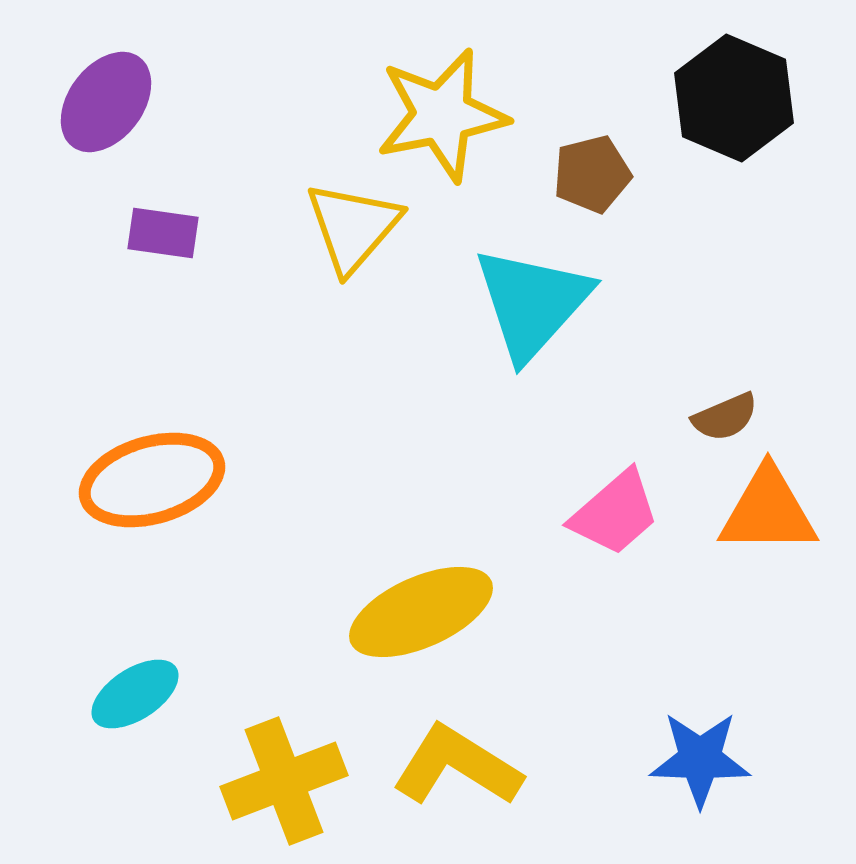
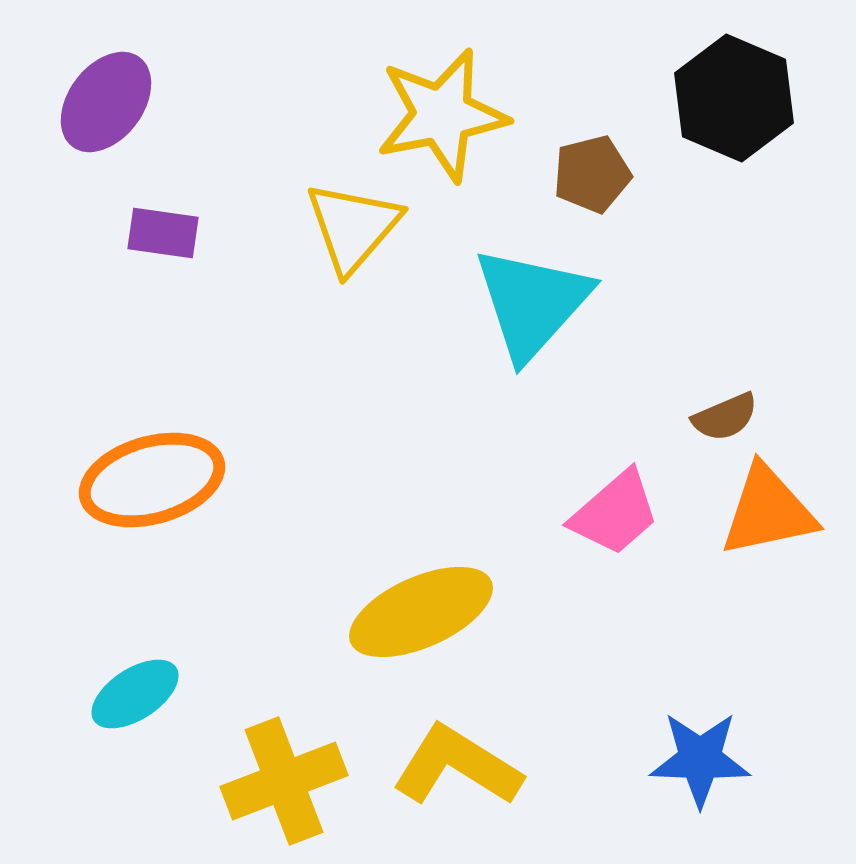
orange triangle: rotated 12 degrees counterclockwise
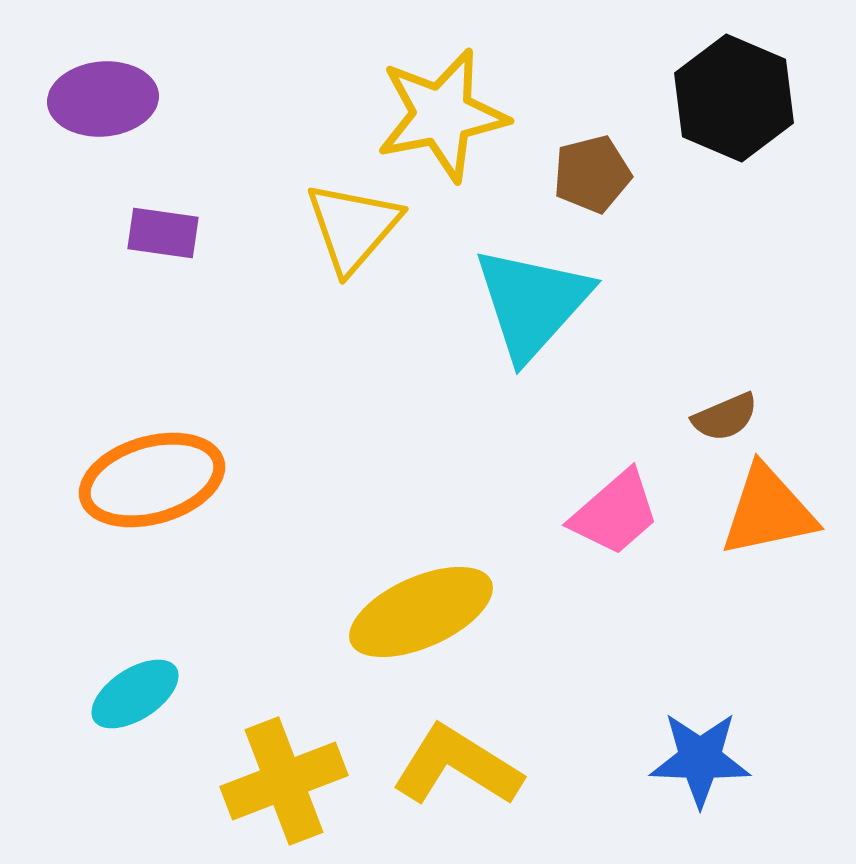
purple ellipse: moved 3 px left, 3 px up; rotated 48 degrees clockwise
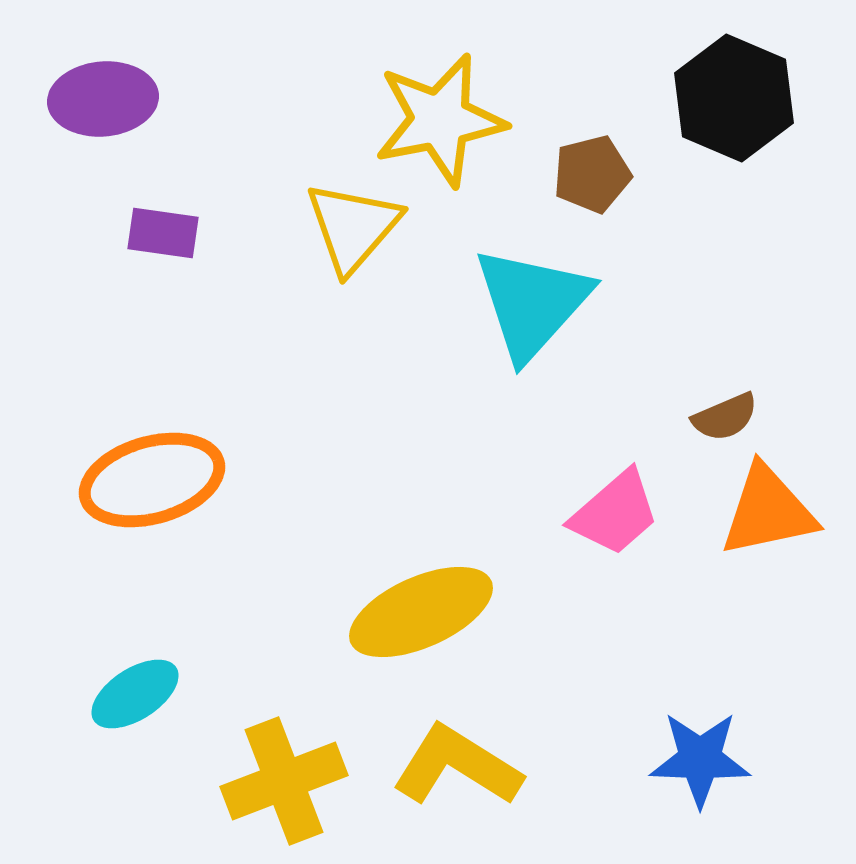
yellow star: moved 2 px left, 5 px down
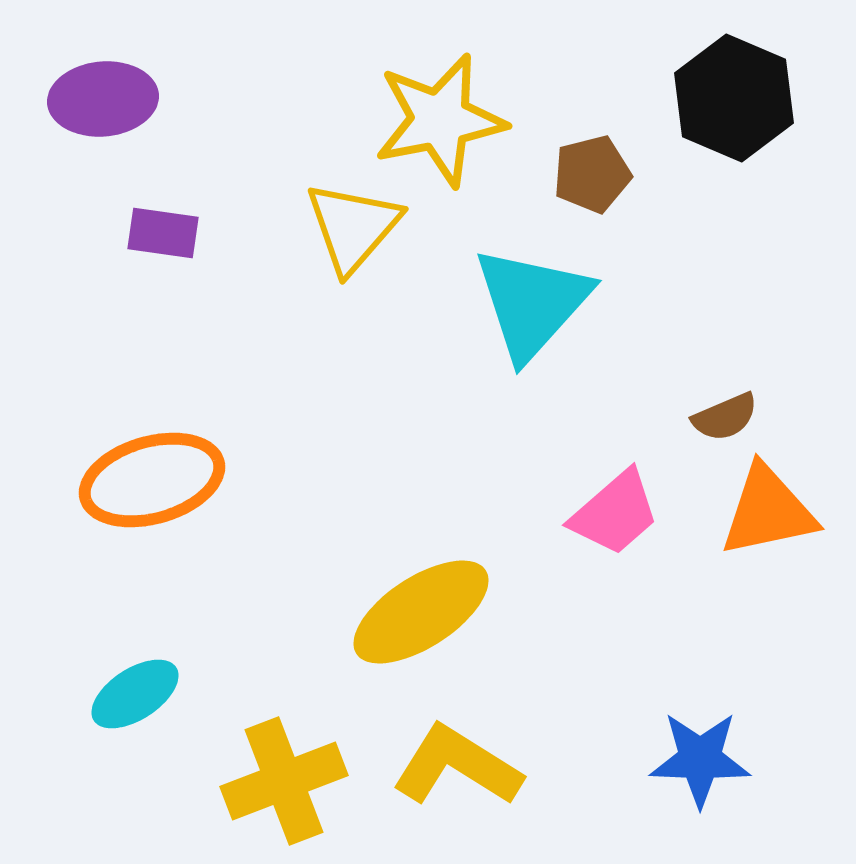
yellow ellipse: rotated 9 degrees counterclockwise
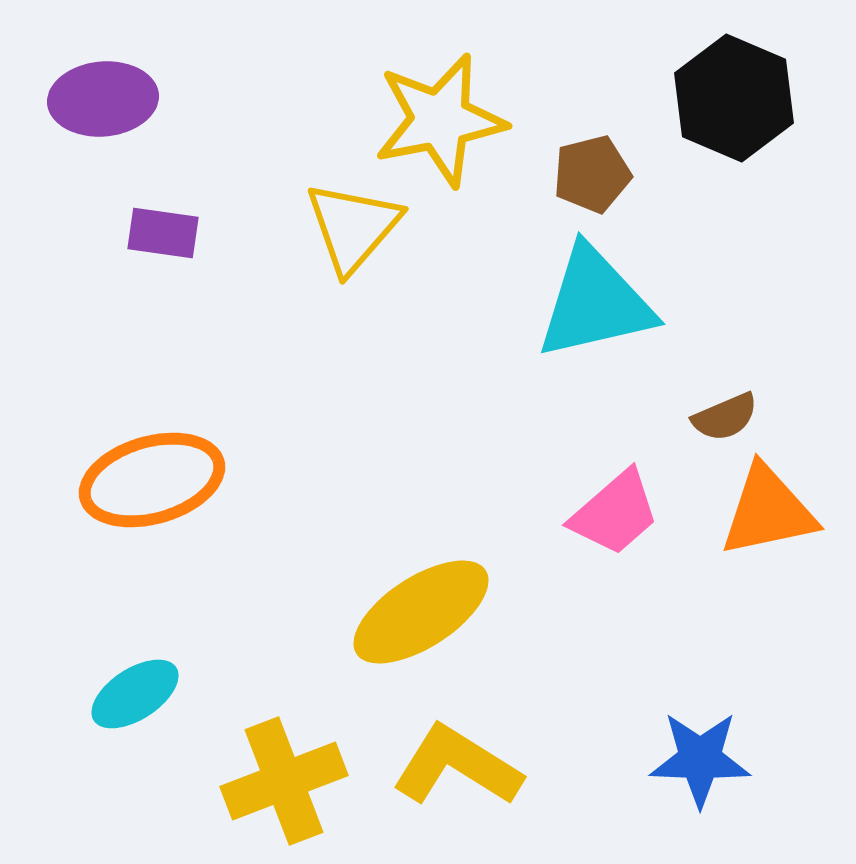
cyan triangle: moved 63 px right; rotated 35 degrees clockwise
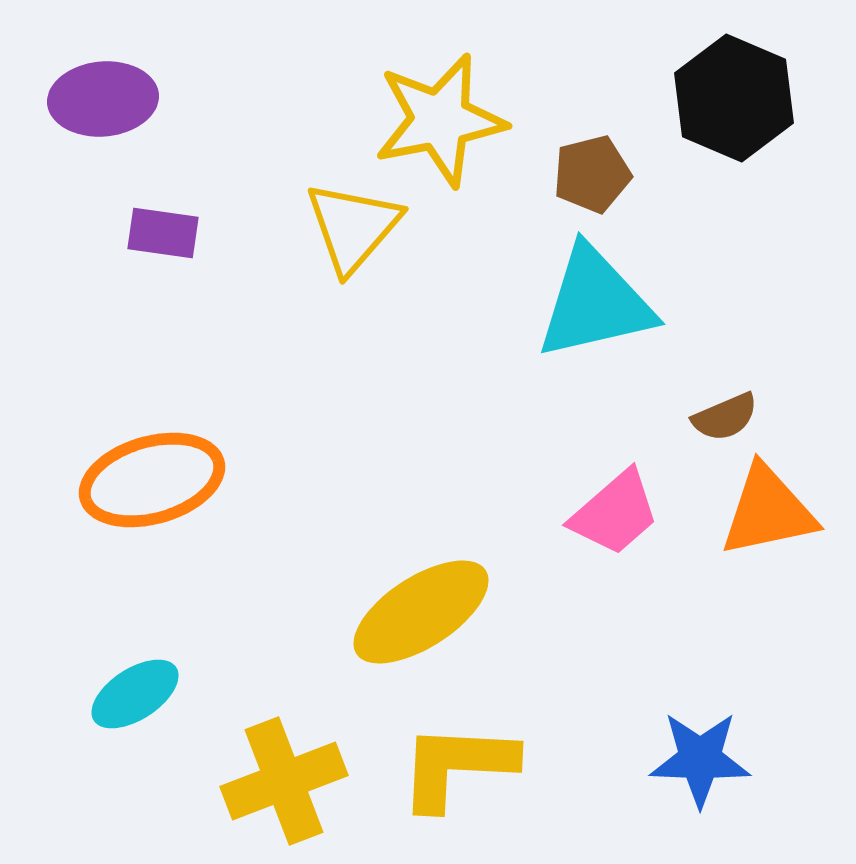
yellow L-shape: rotated 29 degrees counterclockwise
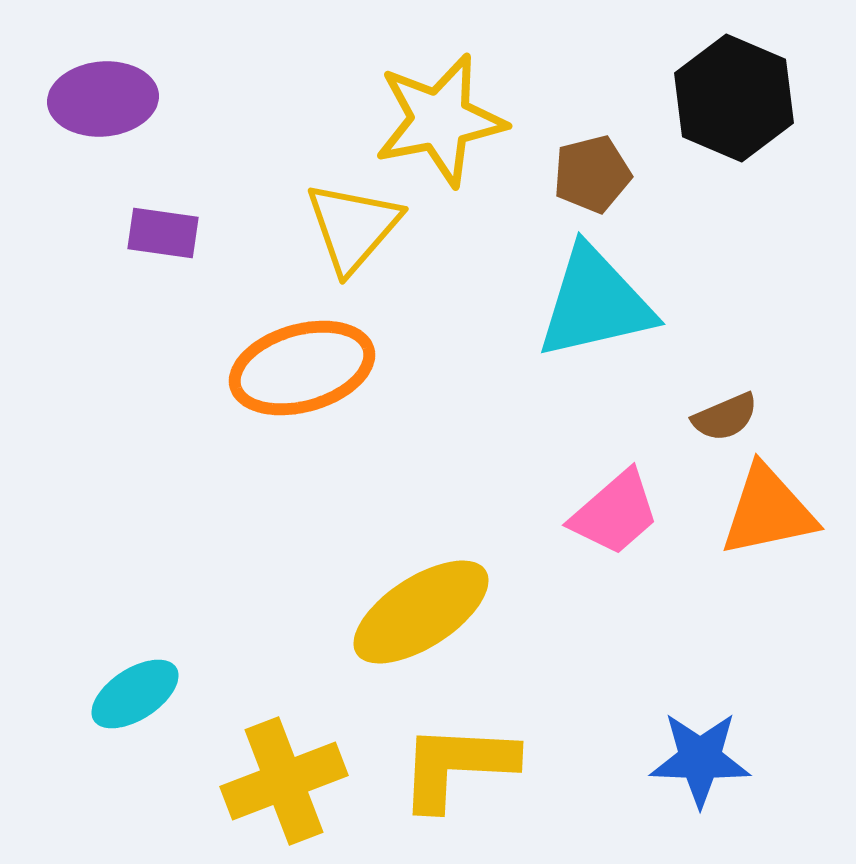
orange ellipse: moved 150 px right, 112 px up
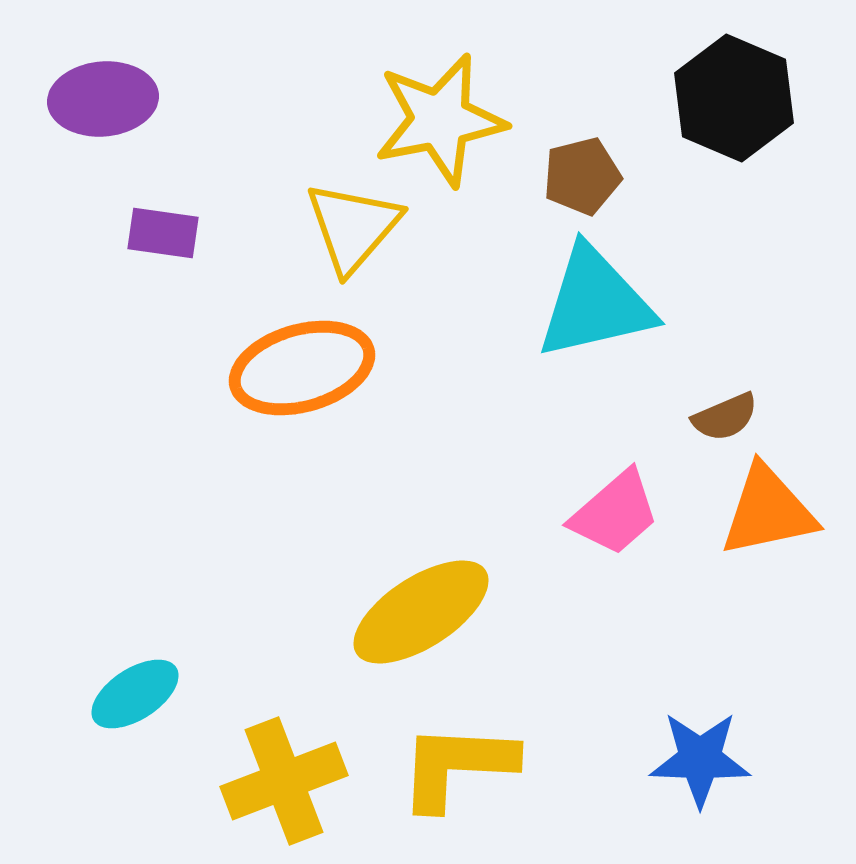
brown pentagon: moved 10 px left, 2 px down
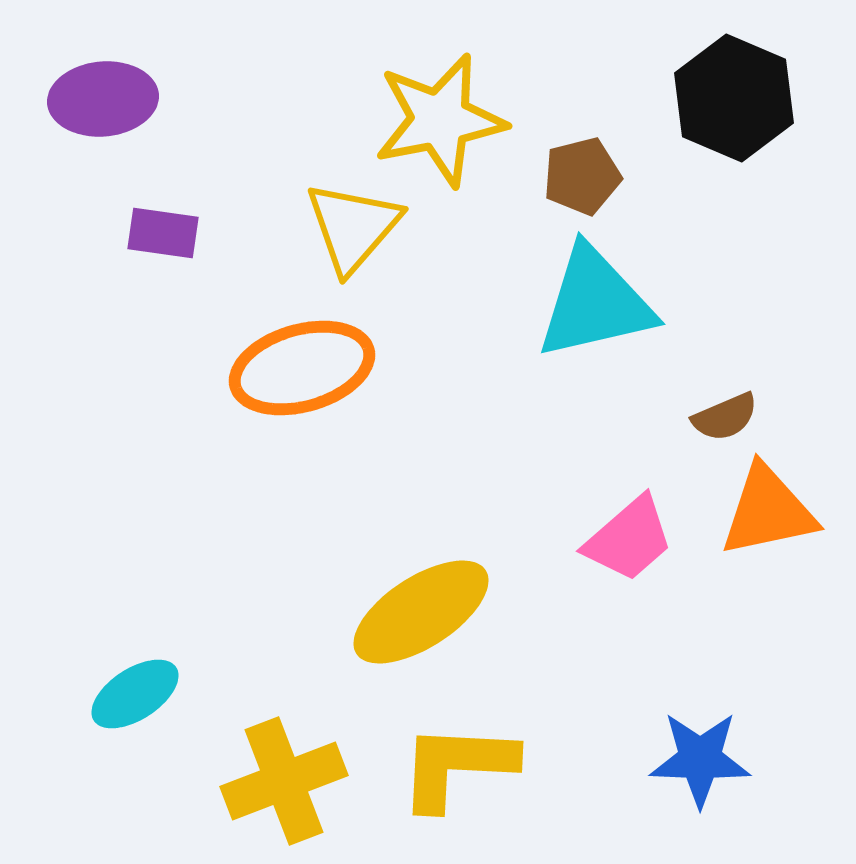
pink trapezoid: moved 14 px right, 26 px down
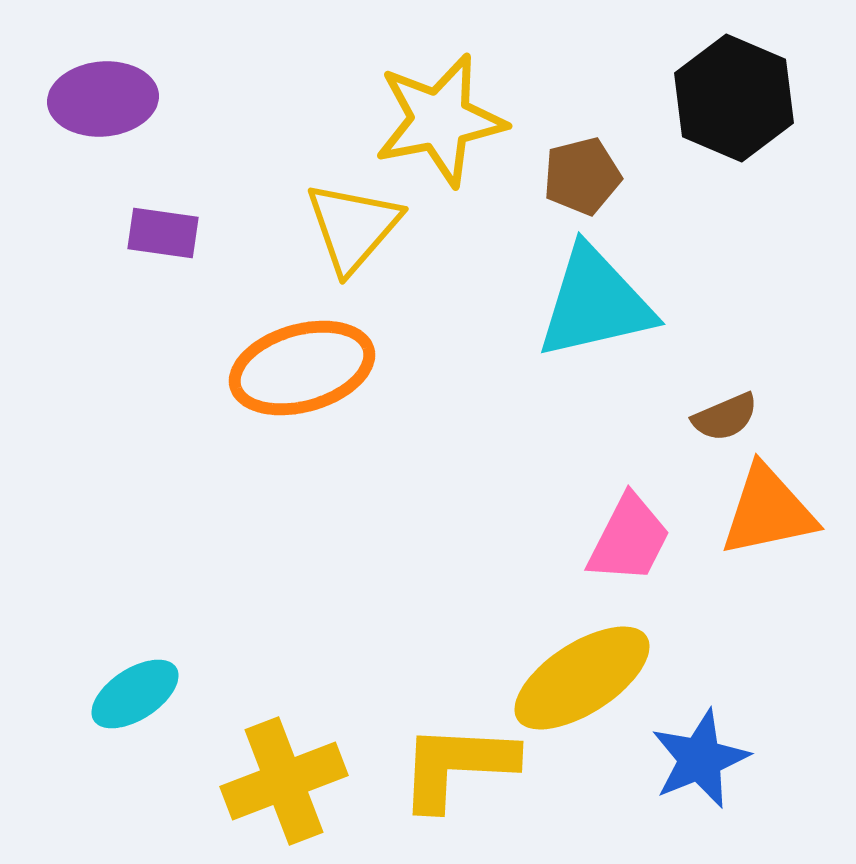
pink trapezoid: rotated 22 degrees counterclockwise
yellow ellipse: moved 161 px right, 66 px down
blue star: rotated 24 degrees counterclockwise
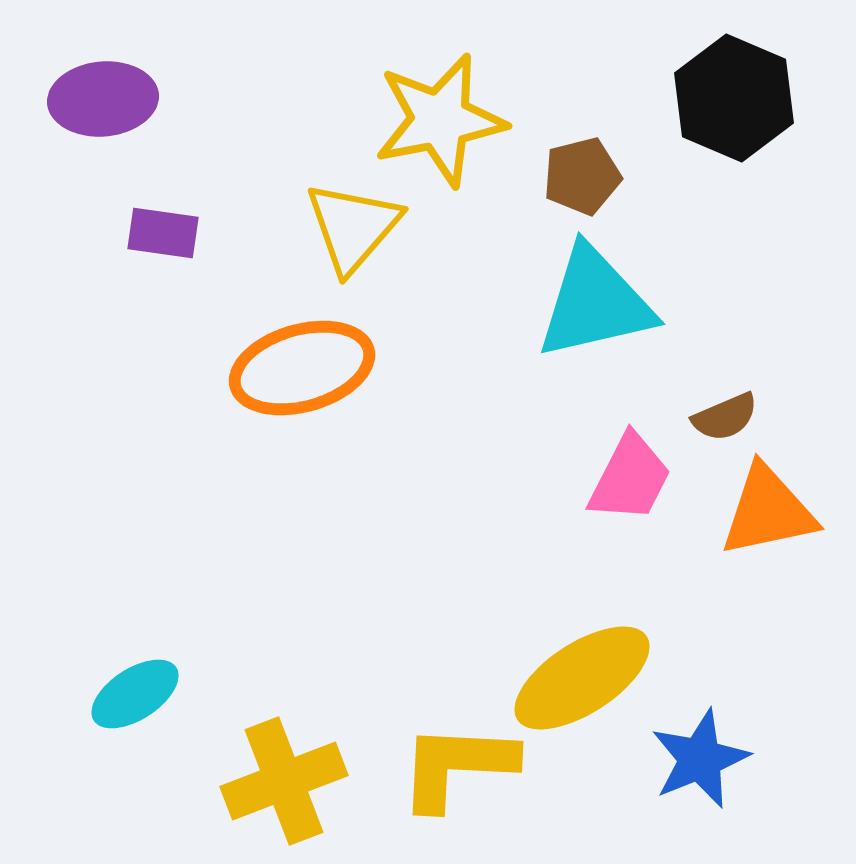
pink trapezoid: moved 1 px right, 61 px up
